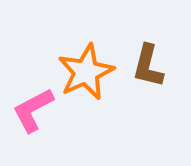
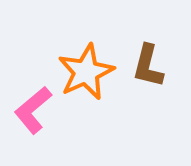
pink L-shape: rotated 12 degrees counterclockwise
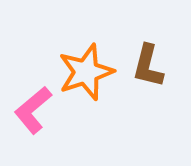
orange star: rotated 6 degrees clockwise
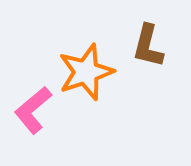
brown L-shape: moved 20 px up
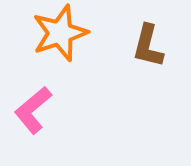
orange star: moved 26 px left, 39 px up
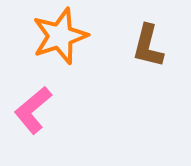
orange star: moved 3 px down
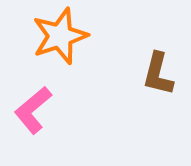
brown L-shape: moved 10 px right, 28 px down
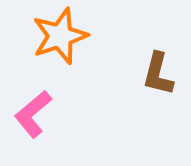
pink L-shape: moved 4 px down
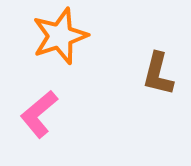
pink L-shape: moved 6 px right
